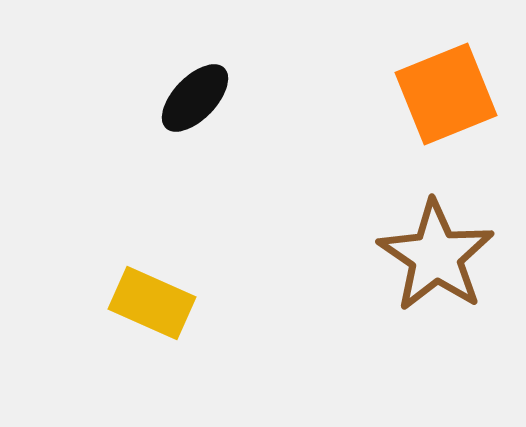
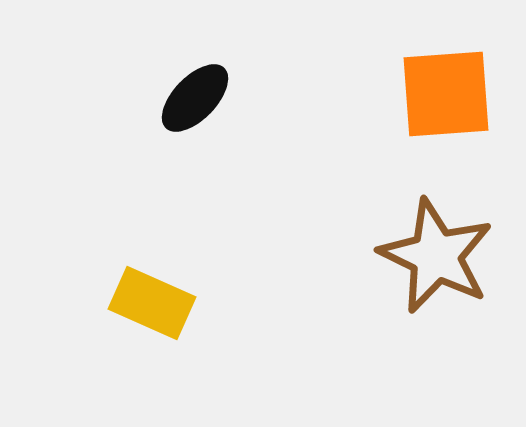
orange square: rotated 18 degrees clockwise
brown star: rotated 8 degrees counterclockwise
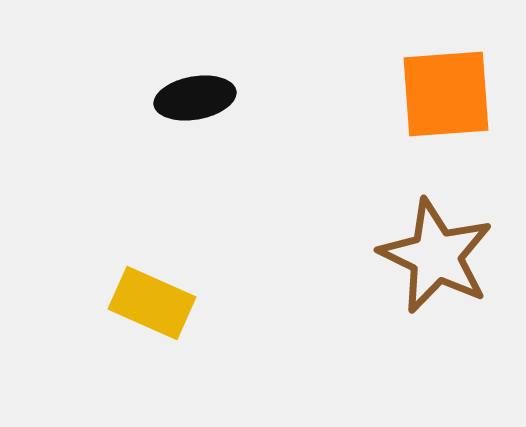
black ellipse: rotated 36 degrees clockwise
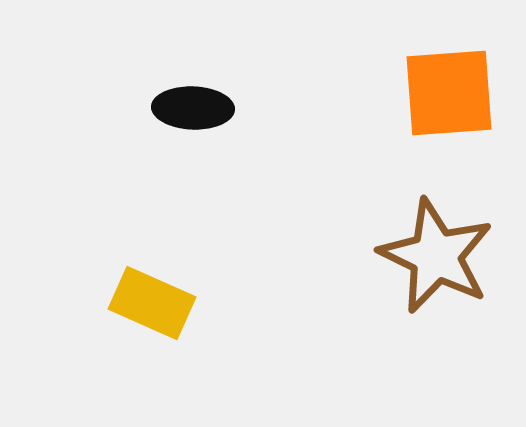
orange square: moved 3 px right, 1 px up
black ellipse: moved 2 px left, 10 px down; rotated 12 degrees clockwise
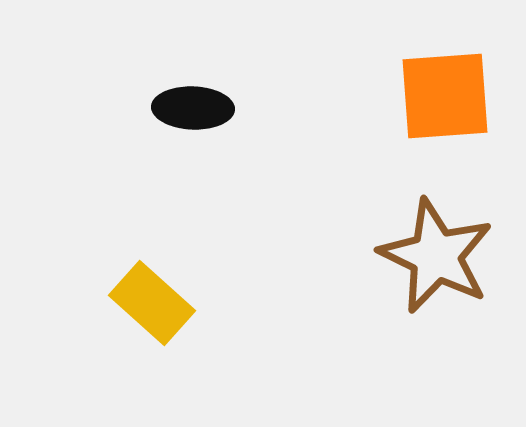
orange square: moved 4 px left, 3 px down
yellow rectangle: rotated 18 degrees clockwise
